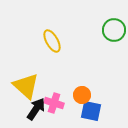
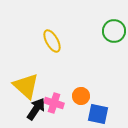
green circle: moved 1 px down
orange circle: moved 1 px left, 1 px down
blue square: moved 7 px right, 3 px down
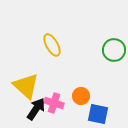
green circle: moved 19 px down
yellow ellipse: moved 4 px down
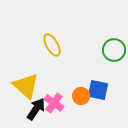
pink cross: rotated 18 degrees clockwise
blue square: moved 24 px up
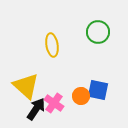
yellow ellipse: rotated 20 degrees clockwise
green circle: moved 16 px left, 18 px up
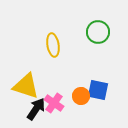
yellow ellipse: moved 1 px right
yellow triangle: rotated 24 degrees counterclockwise
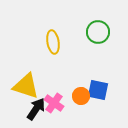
yellow ellipse: moved 3 px up
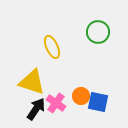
yellow ellipse: moved 1 px left, 5 px down; rotated 15 degrees counterclockwise
yellow triangle: moved 6 px right, 4 px up
blue square: moved 12 px down
pink cross: moved 2 px right
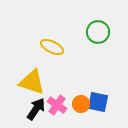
yellow ellipse: rotated 40 degrees counterclockwise
orange circle: moved 8 px down
pink cross: moved 1 px right, 2 px down
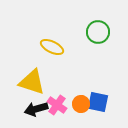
black arrow: rotated 140 degrees counterclockwise
